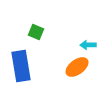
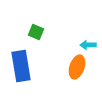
orange ellipse: rotated 35 degrees counterclockwise
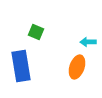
cyan arrow: moved 3 px up
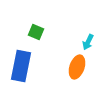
cyan arrow: rotated 63 degrees counterclockwise
blue rectangle: rotated 20 degrees clockwise
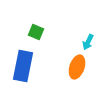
blue rectangle: moved 2 px right
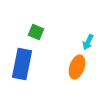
blue rectangle: moved 1 px left, 2 px up
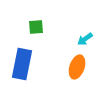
green square: moved 5 px up; rotated 28 degrees counterclockwise
cyan arrow: moved 3 px left, 3 px up; rotated 28 degrees clockwise
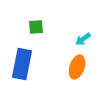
cyan arrow: moved 2 px left
